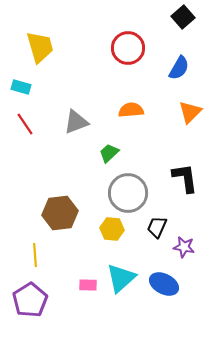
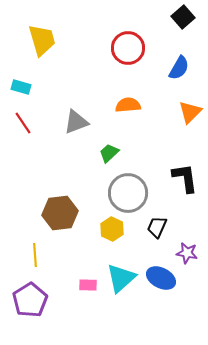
yellow trapezoid: moved 2 px right, 7 px up
orange semicircle: moved 3 px left, 5 px up
red line: moved 2 px left, 1 px up
yellow hexagon: rotated 20 degrees clockwise
purple star: moved 3 px right, 6 px down
blue ellipse: moved 3 px left, 6 px up
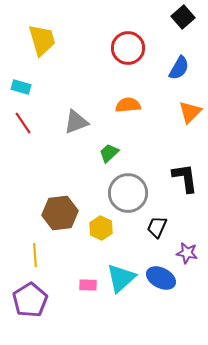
yellow hexagon: moved 11 px left, 1 px up
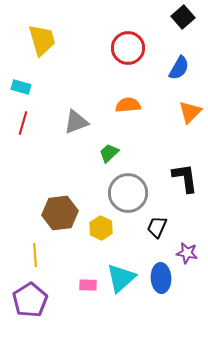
red line: rotated 50 degrees clockwise
blue ellipse: rotated 60 degrees clockwise
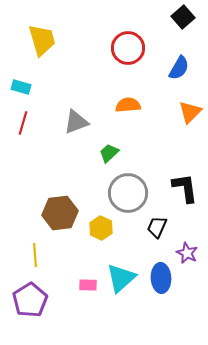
black L-shape: moved 10 px down
purple star: rotated 15 degrees clockwise
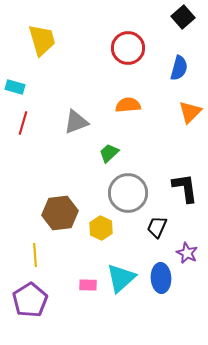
blue semicircle: rotated 15 degrees counterclockwise
cyan rectangle: moved 6 px left
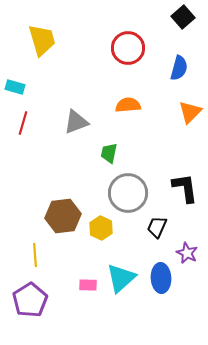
green trapezoid: rotated 35 degrees counterclockwise
brown hexagon: moved 3 px right, 3 px down
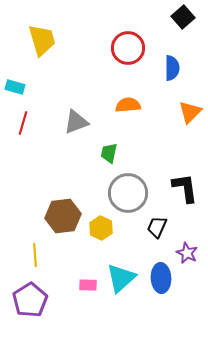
blue semicircle: moved 7 px left; rotated 15 degrees counterclockwise
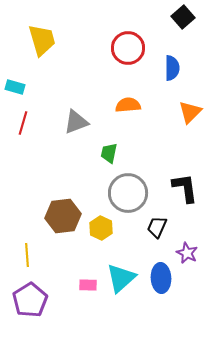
yellow line: moved 8 px left
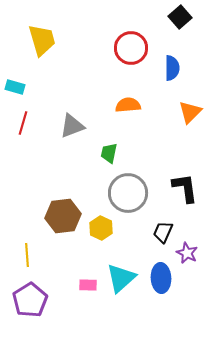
black square: moved 3 px left
red circle: moved 3 px right
gray triangle: moved 4 px left, 4 px down
black trapezoid: moved 6 px right, 5 px down
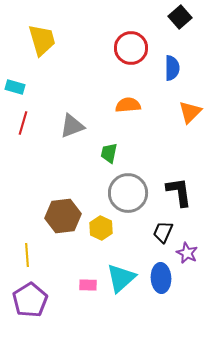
black L-shape: moved 6 px left, 4 px down
